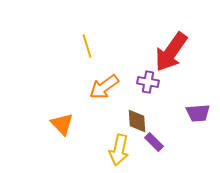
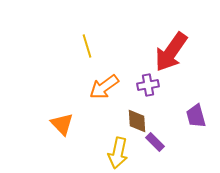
purple cross: moved 3 px down; rotated 20 degrees counterclockwise
purple trapezoid: moved 2 px left, 3 px down; rotated 80 degrees clockwise
purple rectangle: moved 1 px right
yellow arrow: moved 1 px left, 3 px down
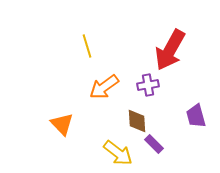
red arrow: moved 1 px left, 2 px up; rotated 6 degrees counterclockwise
purple rectangle: moved 1 px left, 2 px down
yellow arrow: rotated 64 degrees counterclockwise
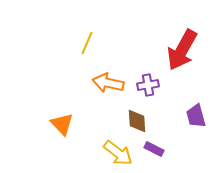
yellow line: moved 3 px up; rotated 40 degrees clockwise
red arrow: moved 12 px right
orange arrow: moved 4 px right, 4 px up; rotated 48 degrees clockwise
purple rectangle: moved 5 px down; rotated 18 degrees counterclockwise
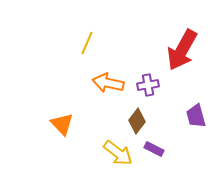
brown diamond: rotated 40 degrees clockwise
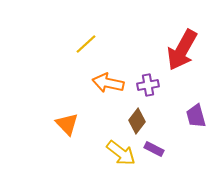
yellow line: moved 1 px left, 1 px down; rotated 25 degrees clockwise
orange triangle: moved 5 px right
yellow arrow: moved 3 px right
